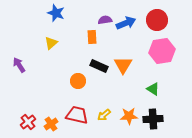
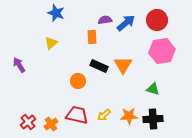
blue arrow: rotated 18 degrees counterclockwise
green triangle: rotated 16 degrees counterclockwise
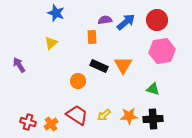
blue arrow: moved 1 px up
red trapezoid: rotated 20 degrees clockwise
red cross: rotated 35 degrees counterclockwise
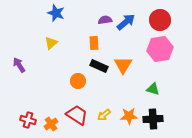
red circle: moved 3 px right
orange rectangle: moved 2 px right, 6 px down
pink hexagon: moved 2 px left, 2 px up
red cross: moved 2 px up
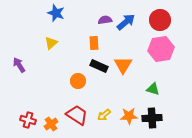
pink hexagon: moved 1 px right
black cross: moved 1 px left, 1 px up
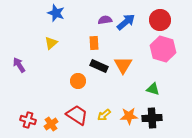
pink hexagon: moved 2 px right; rotated 25 degrees clockwise
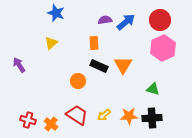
pink hexagon: moved 1 px up; rotated 20 degrees clockwise
orange cross: rotated 16 degrees counterclockwise
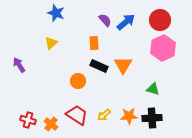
purple semicircle: rotated 56 degrees clockwise
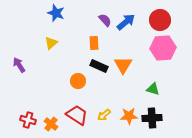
pink hexagon: rotated 20 degrees clockwise
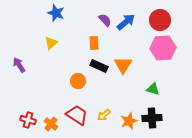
orange star: moved 5 px down; rotated 18 degrees counterclockwise
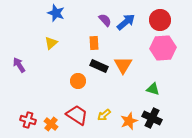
black cross: rotated 30 degrees clockwise
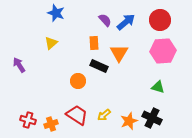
pink hexagon: moved 3 px down
orange triangle: moved 4 px left, 12 px up
green triangle: moved 5 px right, 2 px up
orange cross: rotated 32 degrees clockwise
